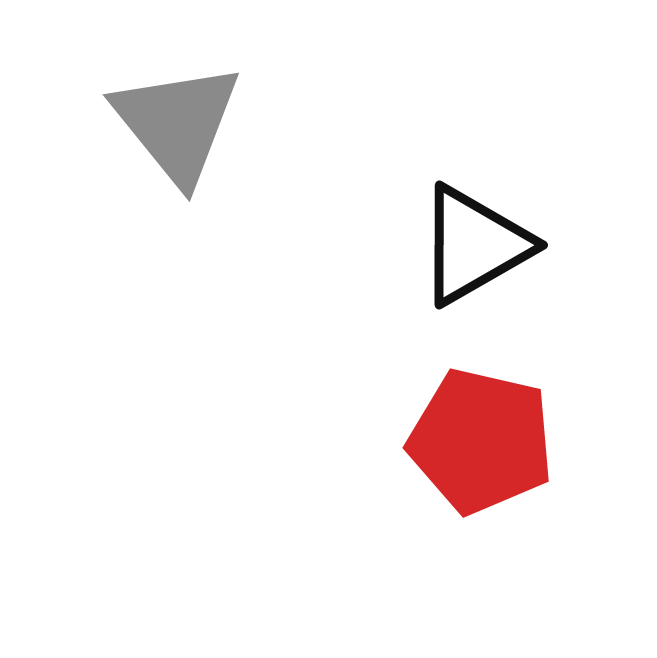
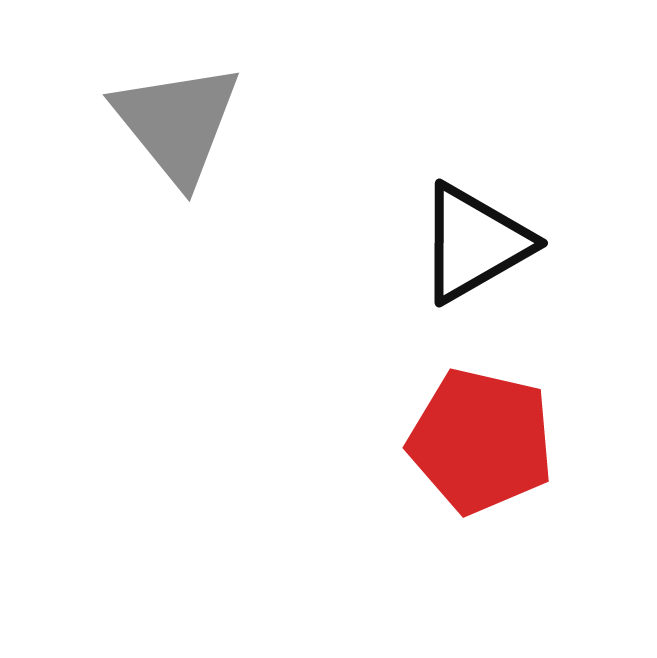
black triangle: moved 2 px up
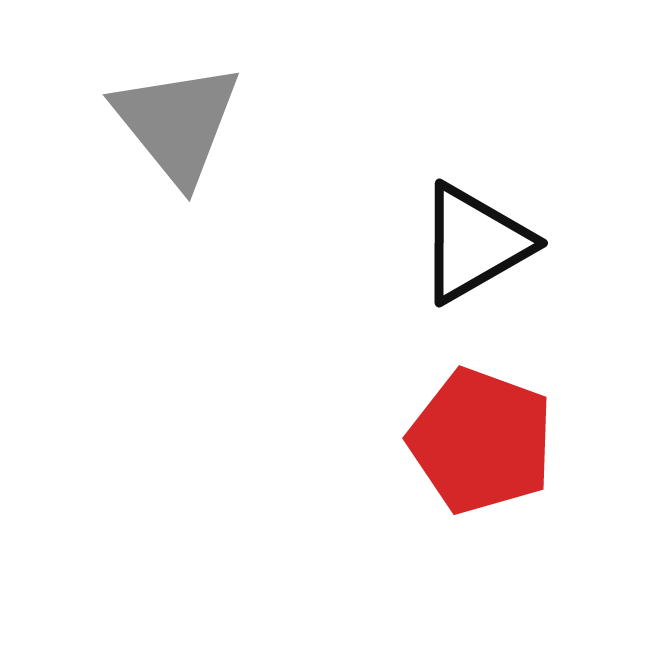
red pentagon: rotated 7 degrees clockwise
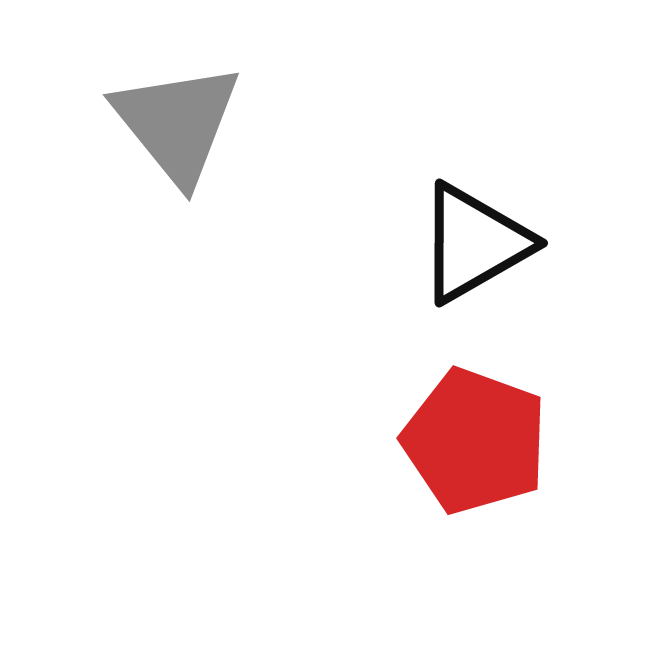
red pentagon: moved 6 px left
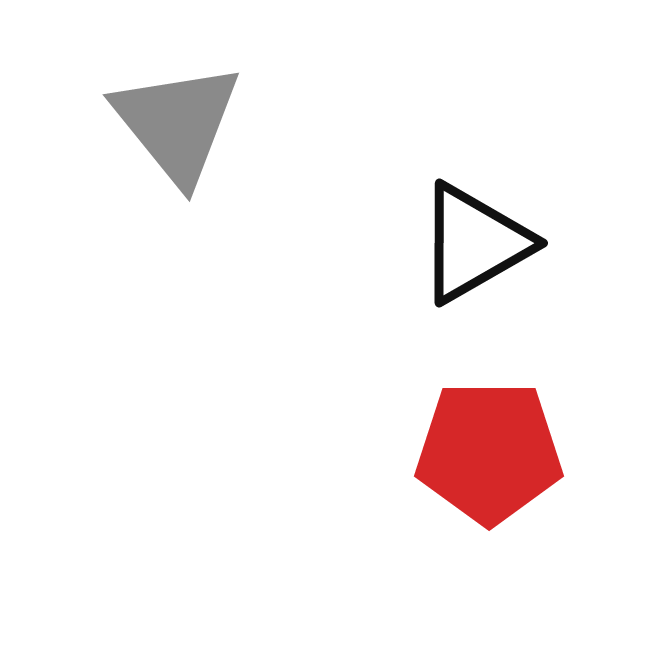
red pentagon: moved 14 px right, 11 px down; rotated 20 degrees counterclockwise
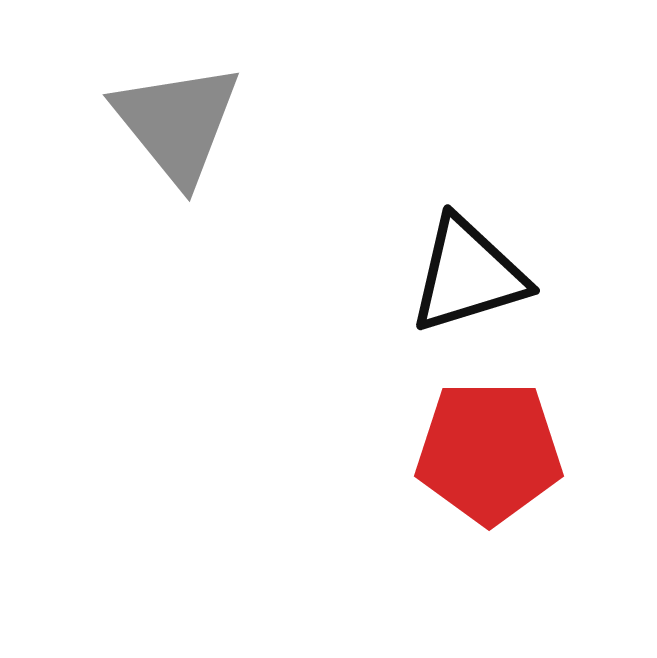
black triangle: moved 6 px left, 32 px down; rotated 13 degrees clockwise
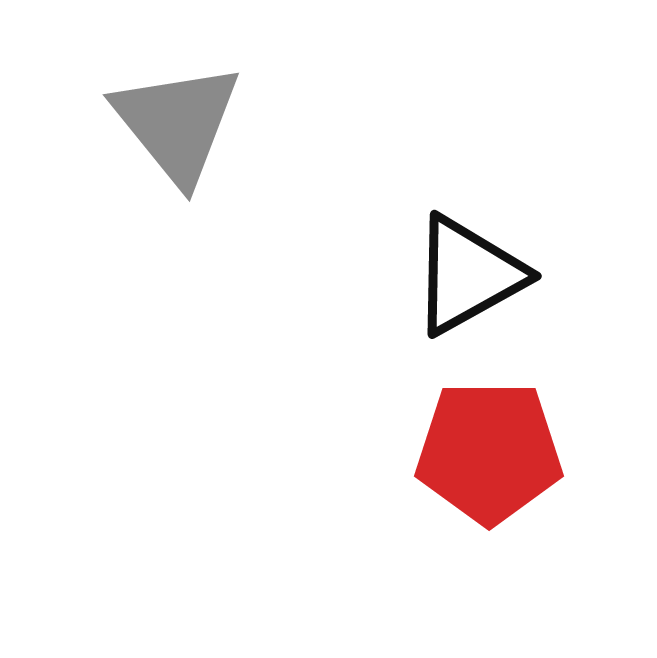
black triangle: rotated 12 degrees counterclockwise
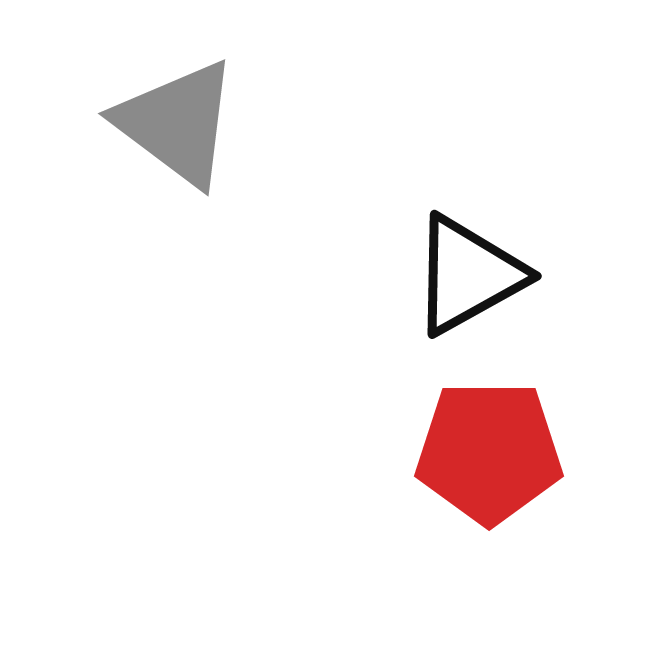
gray triangle: rotated 14 degrees counterclockwise
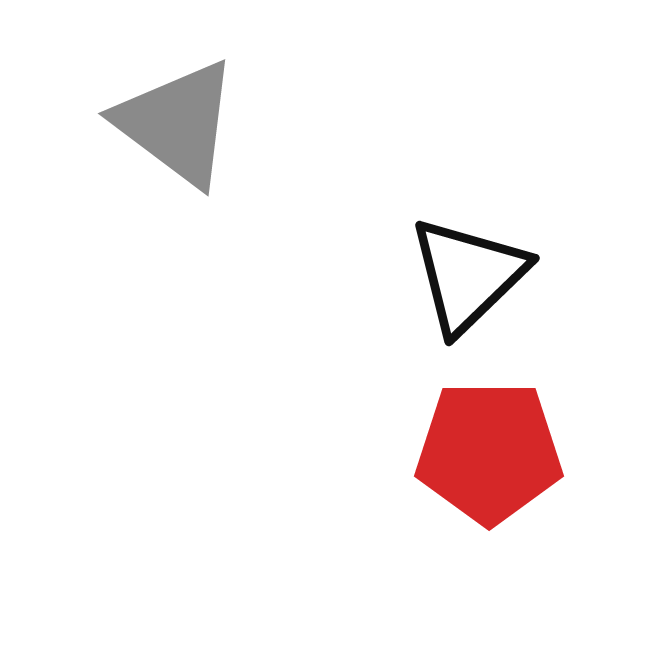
black triangle: rotated 15 degrees counterclockwise
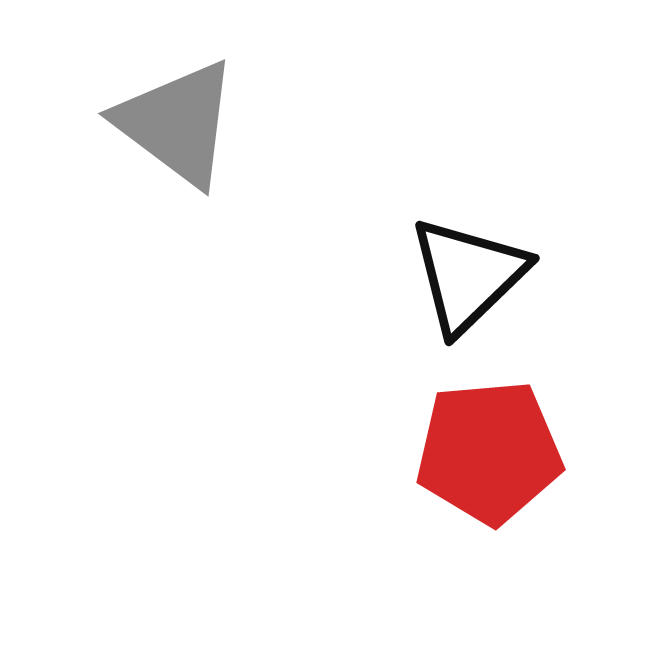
red pentagon: rotated 5 degrees counterclockwise
